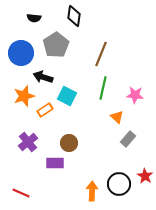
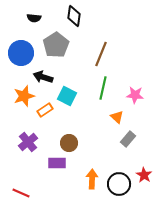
purple rectangle: moved 2 px right
red star: moved 1 px left, 1 px up
orange arrow: moved 12 px up
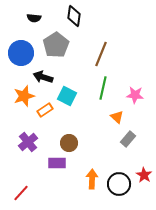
red line: rotated 72 degrees counterclockwise
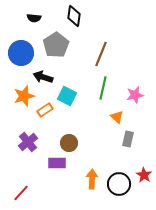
pink star: rotated 18 degrees counterclockwise
gray rectangle: rotated 28 degrees counterclockwise
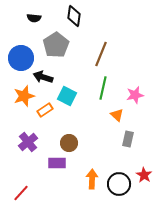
blue circle: moved 5 px down
orange triangle: moved 2 px up
